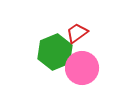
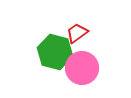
green hexagon: rotated 24 degrees counterclockwise
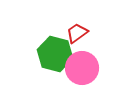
green hexagon: moved 2 px down
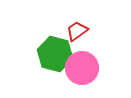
red trapezoid: moved 2 px up
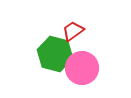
red trapezoid: moved 4 px left
